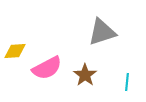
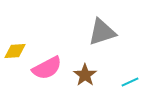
cyan line: moved 3 px right; rotated 60 degrees clockwise
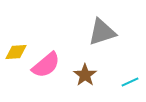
yellow diamond: moved 1 px right, 1 px down
pink semicircle: moved 1 px left, 3 px up; rotated 12 degrees counterclockwise
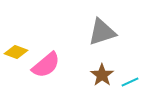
yellow diamond: rotated 25 degrees clockwise
brown star: moved 17 px right
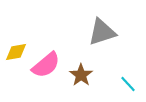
yellow diamond: rotated 30 degrees counterclockwise
brown star: moved 21 px left
cyan line: moved 2 px left, 2 px down; rotated 72 degrees clockwise
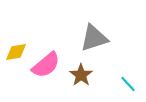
gray triangle: moved 8 px left, 6 px down
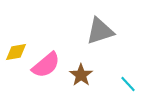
gray triangle: moved 6 px right, 7 px up
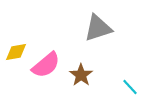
gray triangle: moved 2 px left, 3 px up
cyan line: moved 2 px right, 3 px down
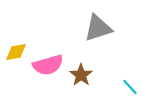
pink semicircle: moved 2 px right; rotated 24 degrees clockwise
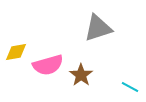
cyan line: rotated 18 degrees counterclockwise
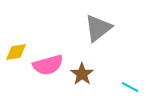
gray triangle: rotated 20 degrees counterclockwise
brown star: moved 1 px right, 1 px up
